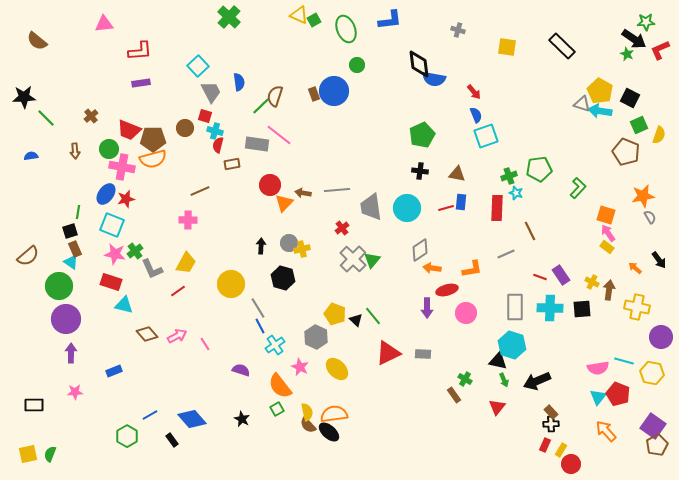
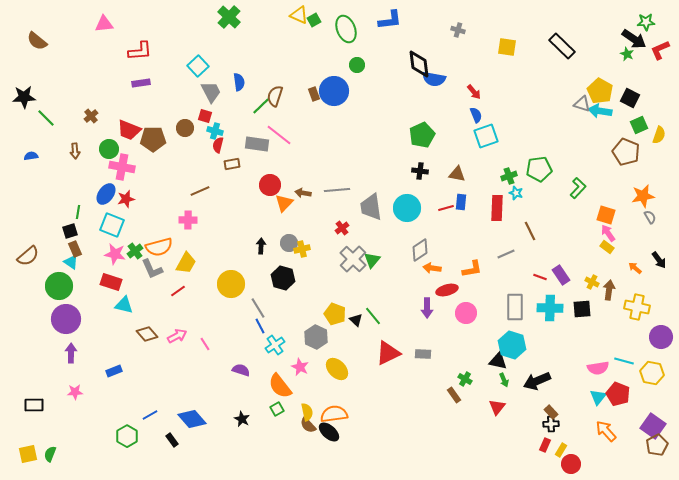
orange semicircle at (153, 159): moved 6 px right, 88 px down
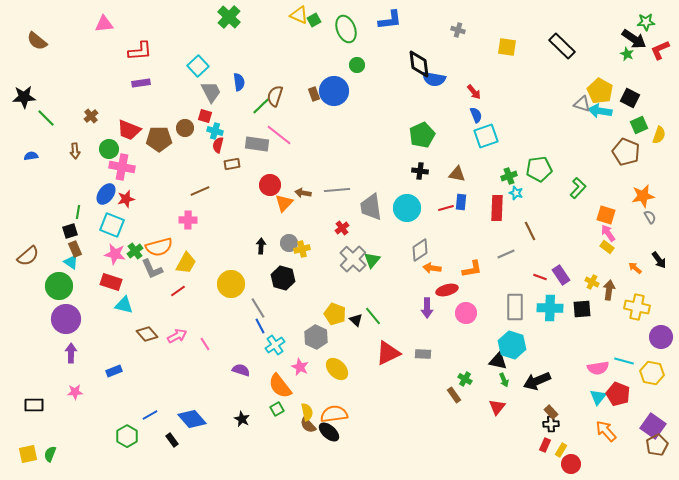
brown pentagon at (153, 139): moved 6 px right
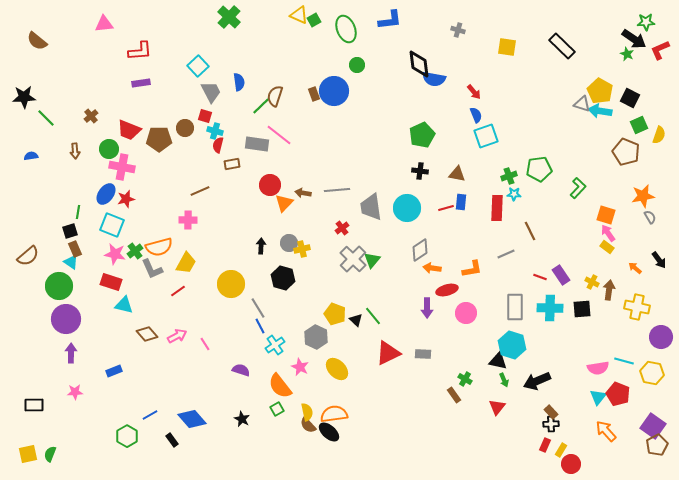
cyan star at (516, 193): moved 2 px left, 1 px down; rotated 16 degrees counterclockwise
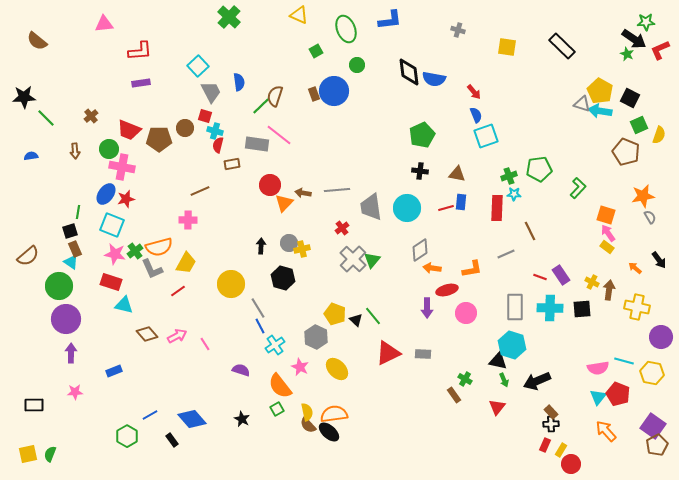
green square at (314, 20): moved 2 px right, 31 px down
black diamond at (419, 64): moved 10 px left, 8 px down
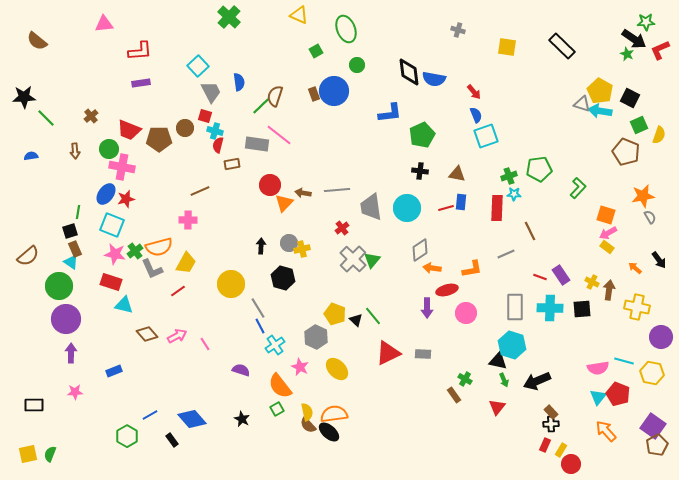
blue L-shape at (390, 20): moved 93 px down
pink arrow at (608, 233): rotated 84 degrees counterclockwise
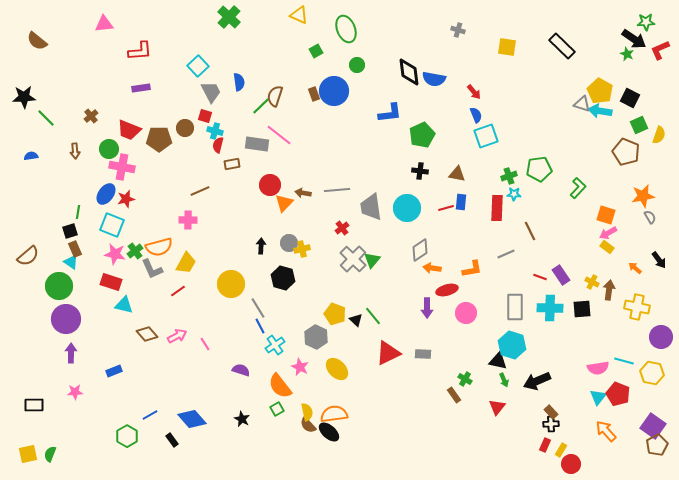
purple rectangle at (141, 83): moved 5 px down
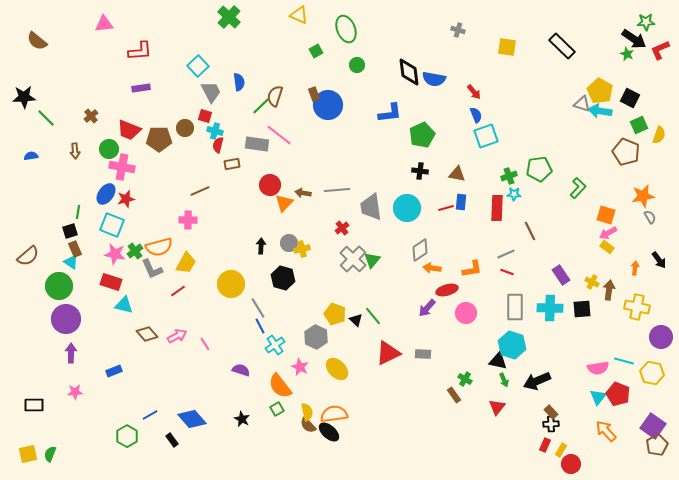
blue circle at (334, 91): moved 6 px left, 14 px down
orange arrow at (635, 268): rotated 56 degrees clockwise
red line at (540, 277): moved 33 px left, 5 px up
purple arrow at (427, 308): rotated 42 degrees clockwise
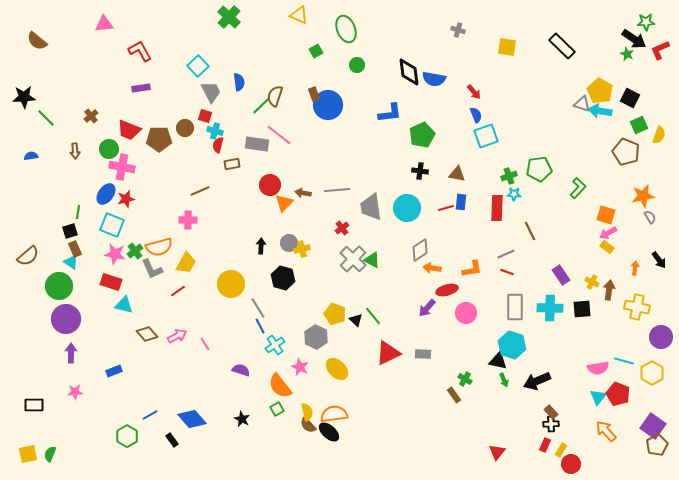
red L-shape at (140, 51): rotated 115 degrees counterclockwise
green triangle at (372, 260): rotated 42 degrees counterclockwise
yellow hexagon at (652, 373): rotated 20 degrees clockwise
red triangle at (497, 407): moved 45 px down
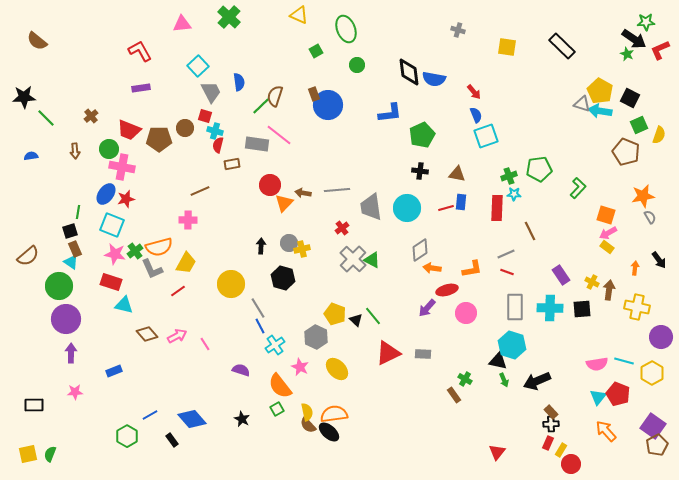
pink triangle at (104, 24): moved 78 px right
pink semicircle at (598, 368): moved 1 px left, 4 px up
red rectangle at (545, 445): moved 3 px right, 2 px up
